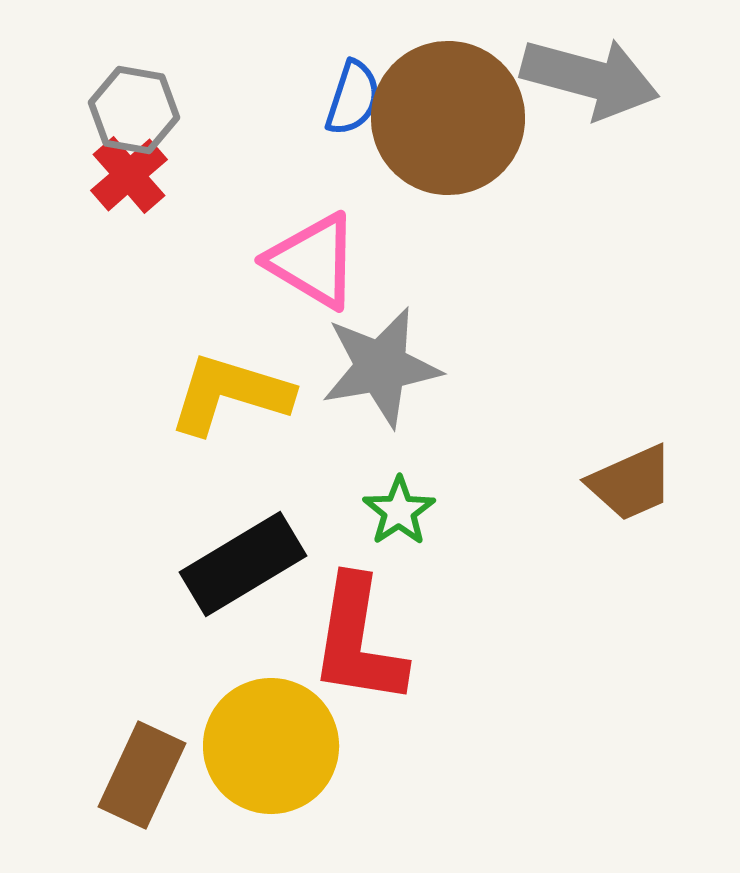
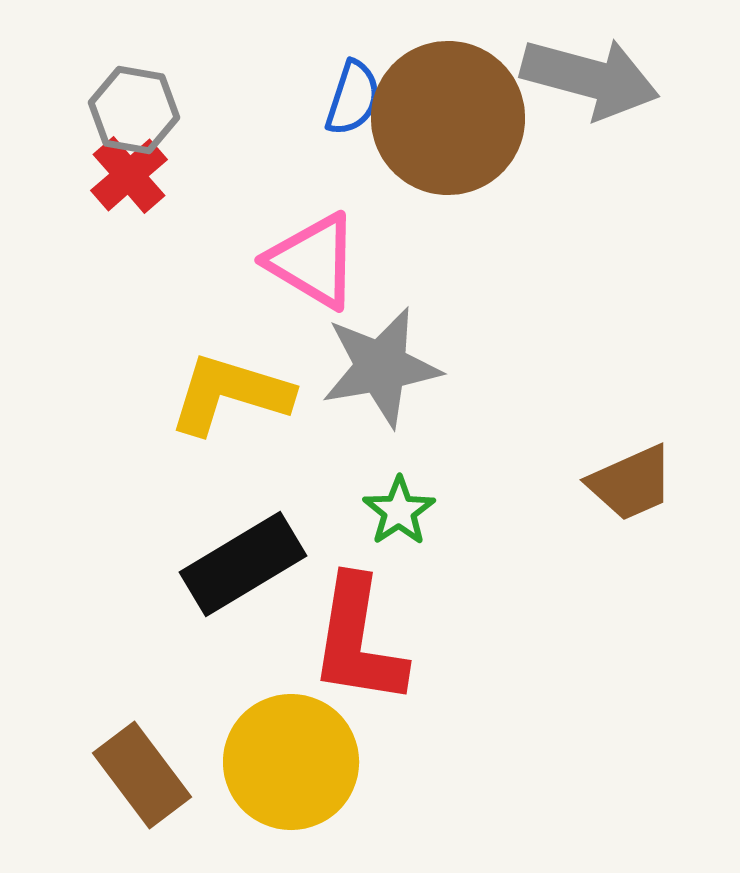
yellow circle: moved 20 px right, 16 px down
brown rectangle: rotated 62 degrees counterclockwise
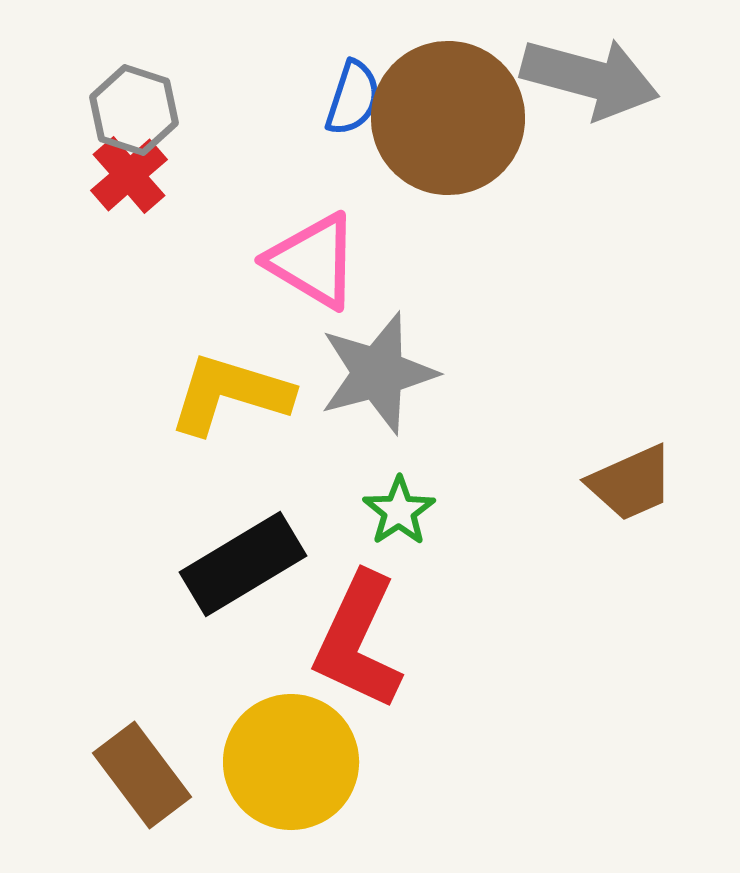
gray hexagon: rotated 8 degrees clockwise
gray star: moved 3 px left, 6 px down; rotated 5 degrees counterclockwise
red L-shape: rotated 16 degrees clockwise
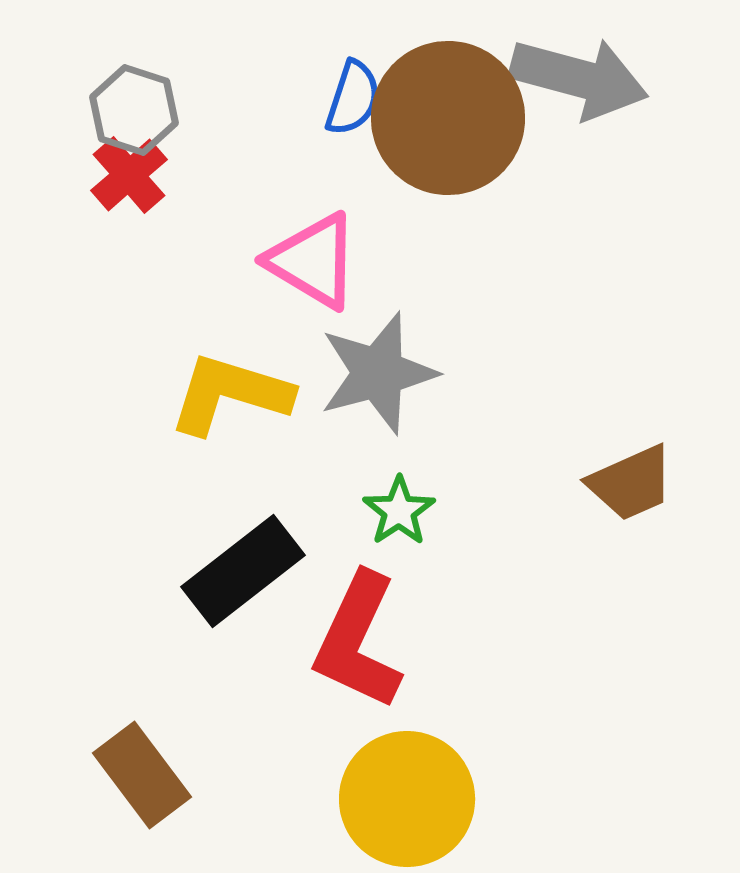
gray arrow: moved 11 px left
black rectangle: moved 7 px down; rotated 7 degrees counterclockwise
yellow circle: moved 116 px right, 37 px down
